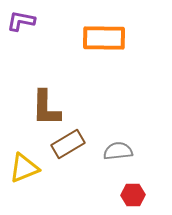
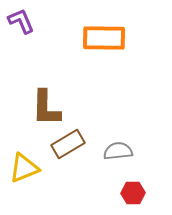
purple L-shape: rotated 56 degrees clockwise
red hexagon: moved 2 px up
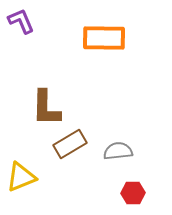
brown rectangle: moved 2 px right
yellow triangle: moved 3 px left, 9 px down
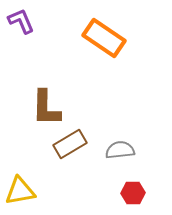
orange rectangle: rotated 33 degrees clockwise
gray semicircle: moved 2 px right, 1 px up
yellow triangle: moved 1 px left, 14 px down; rotated 12 degrees clockwise
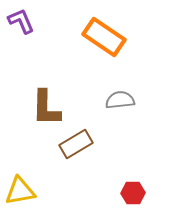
orange rectangle: moved 1 px up
brown rectangle: moved 6 px right
gray semicircle: moved 50 px up
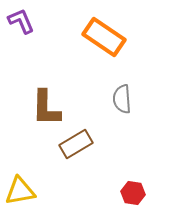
gray semicircle: moved 2 px right, 1 px up; rotated 88 degrees counterclockwise
red hexagon: rotated 10 degrees clockwise
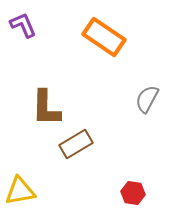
purple L-shape: moved 2 px right, 4 px down
gray semicircle: moved 25 px right; rotated 32 degrees clockwise
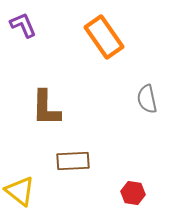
orange rectangle: rotated 21 degrees clockwise
gray semicircle: rotated 40 degrees counterclockwise
brown rectangle: moved 3 px left, 17 px down; rotated 28 degrees clockwise
yellow triangle: rotated 48 degrees clockwise
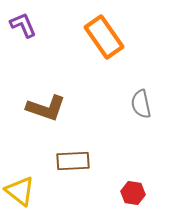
gray semicircle: moved 6 px left, 5 px down
brown L-shape: rotated 72 degrees counterclockwise
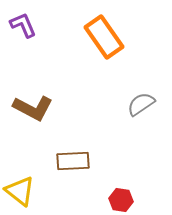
gray semicircle: rotated 68 degrees clockwise
brown L-shape: moved 13 px left; rotated 9 degrees clockwise
red hexagon: moved 12 px left, 7 px down
